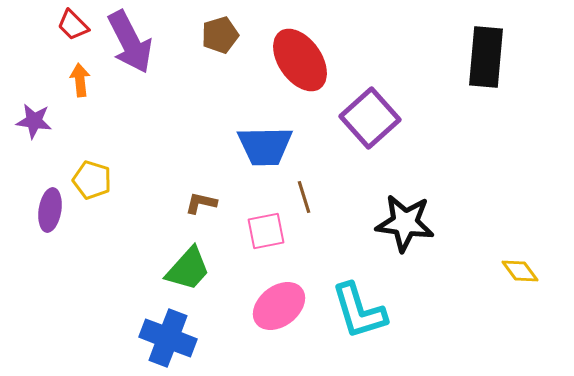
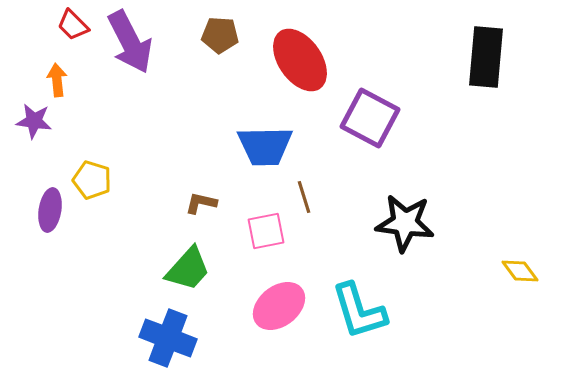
brown pentagon: rotated 21 degrees clockwise
orange arrow: moved 23 px left
purple square: rotated 20 degrees counterclockwise
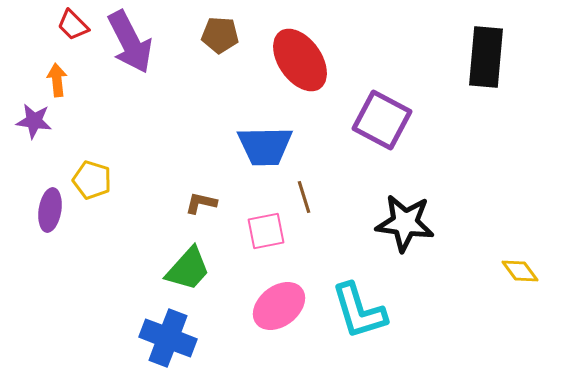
purple square: moved 12 px right, 2 px down
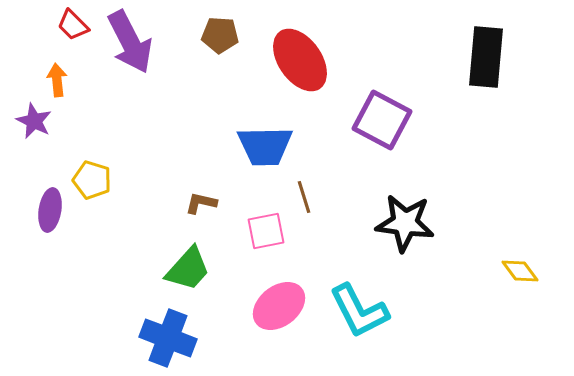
purple star: rotated 18 degrees clockwise
cyan L-shape: rotated 10 degrees counterclockwise
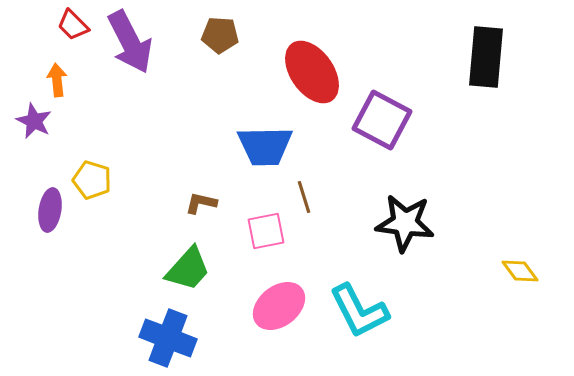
red ellipse: moved 12 px right, 12 px down
